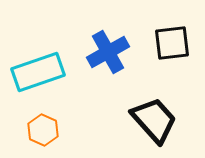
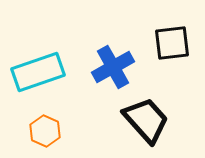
blue cross: moved 5 px right, 15 px down
black trapezoid: moved 8 px left
orange hexagon: moved 2 px right, 1 px down
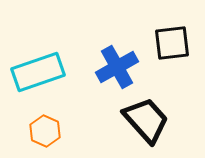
blue cross: moved 4 px right
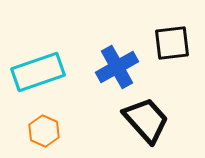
orange hexagon: moved 1 px left
